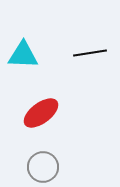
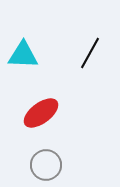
black line: rotated 52 degrees counterclockwise
gray circle: moved 3 px right, 2 px up
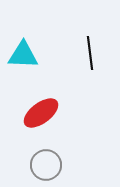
black line: rotated 36 degrees counterclockwise
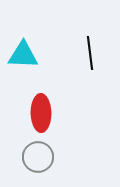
red ellipse: rotated 54 degrees counterclockwise
gray circle: moved 8 px left, 8 px up
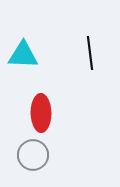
gray circle: moved 5 px left, 2 px up
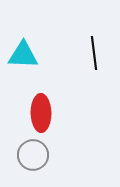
black line: moved 4 px right
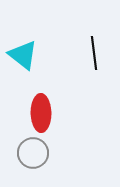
cyan triangle: rotated 36 degrees clockwise
gray circle: moved 2 px up
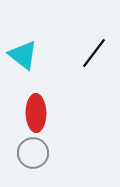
black line: rotated 44 degrees clockwise
red ellipse: moved 5 px left
